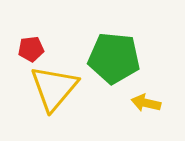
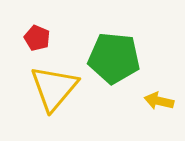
red pentagon: moved 6 px right, 11 px up; rotated 30 degrees clockwise
yellow arrow: moved 13 px right, 2 px up
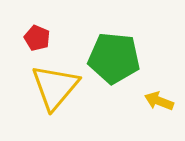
yellow triangle: moved 1 px right, 1 px up
yellow arrow: rotated 8 degrees clockwise
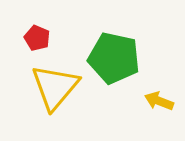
green pentagon: rotated 6 degrees clockwise
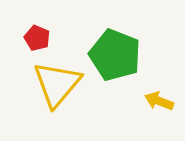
green pentagon: moved 1 px right, 3 px up; rotated 9 degrees clockwise
yellow triangle: moved 2 px right, 3 px up
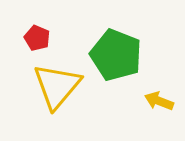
green pentagon: moved 1 px right
yellow triangle: moved 2 px down
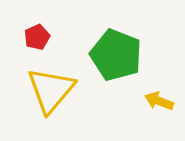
red pentagon: moved 1 px up; rotated 25 degrees clockwise
yellow triangle: moved 6 px left, 4 px down
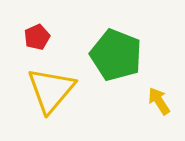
yellow arrow: rotated 36 degrees clockwise
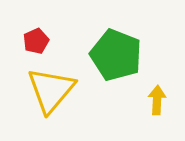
red pentagon: moved 1 px left, 4 px down
yellow arrow: moved 2 px left, 1 px up; rotated 36 degrees clockwise
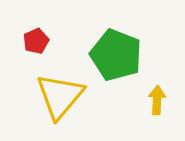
yellow triangle: moved 9 px right, 6 px down
